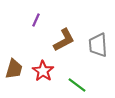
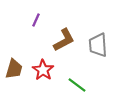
red star: moved 1 px up
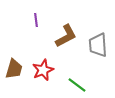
purple line: rotated 32 degrees counterclockwise
brown L-shape: moved 2 px right, 4 px up
red star: rotated 15 degrees clockwise
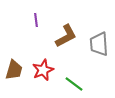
gray trapezoid: moved 1 px right, 1 px up
brown trapezoid: moved 1 px down
green line: moved 3 px left, 1 px up
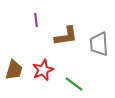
brown L-shape: rotated 20 degrees clockwise
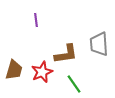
brown L-shape: moved 18 px down
red star: moved 1 px left, 2 px down
green line: rotated 18 degrees clockwise
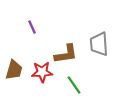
purple line: moved 4 px left, 7 px down; rotated 16 degrees counterclockwise
red star: rotated 20 degrees clockwise
green line: moved 1 px down
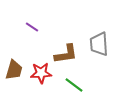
purple line: rotated 32 degrees counterclockwise
red star: moved 1 px left, 1 px down
green line: rotated 18 degrees counterclockwise
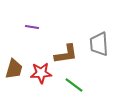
purple line: rotated 24 degrees counterclockwise
brown trapezoid: moved 1 px up
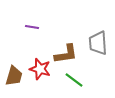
gray trapezoid: moved 1 px left, 1 px up
brown trapezoid: moved 7 px down
red star: moved 1 px left, 4 px up; rotated 20 degrees clockwise
green line: moved 5 px up
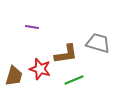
gray trapezoid: rotated 110 degrees clockwise
green line: rotated 60 degrees counterclockwise
